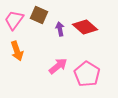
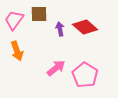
brown square: moved 1 px up; rotated 24 degrees counterclockwise
pink arrow: moved 2 px left, 2 px down
pink pentagon: moved 2 px left, 1 px down
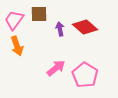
orange arrow: moved 5 px up
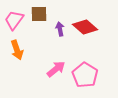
orange arrow: moved 4 px down
pink arrow: moved 1 px down
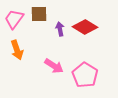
pink trapezoid: moved 1 px up
red diamond: rotated 10 degrees counterclockwise
pink arrow: moved 2 px left, 3 px up; rotated 72 degrees clockwise
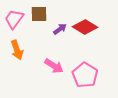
purple arrow: rotated 64 degrees clockwise
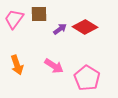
orange arrow: moved 15 px down
pink pentagon: moved 2 px right, 3 px down
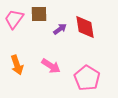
red diamond: rotated 50 degrees clockwise
pink arrow: moved 3 px left
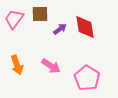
brown square: moved 1 px right
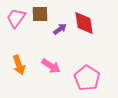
pink trapezoid: moved 2 px right, 1 px up
red diamond: moved 1 px left, 4 px up
orange arrow: moved 2 px right
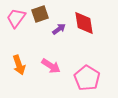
brown square: rotated 18 degrees counterclockwise
purple arrow: moved 1 px left
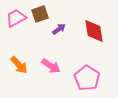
pink trapezoid: rotated 25 degrees clockwise
red diamond: moved 10 px right, 8 px down
orange arrow: rotated 24 degrees counterclockwise
